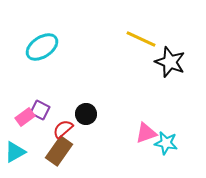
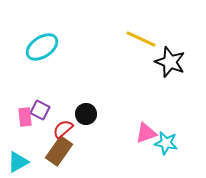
pink rectangle: rotated 60 degrees counterclockwise
cyan triangle: moved 3 px right, 10 px down
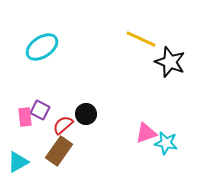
red semicircle: moved 4 px up
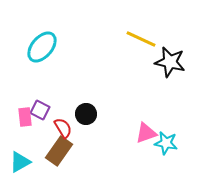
cyan ellipse: rotated 16 degrees counterclockwise
black star: rotated 8 degrees counterclockwise
red semicircle: moved 3 px down; rotated 100 degrees clockwise
cyan triangle: moved 2 px right
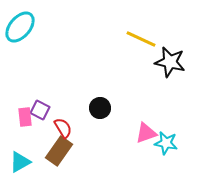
cyan ellipse: moved 22 px left, 20 px up
black circle: moved 14 px right, 6 px up
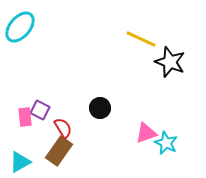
black star: rotated 8 degrees clockwise
cyan star: rotated 15 degrees clockwise
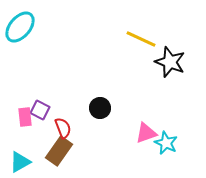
red semicircle: rotated 10 degrees clockwise
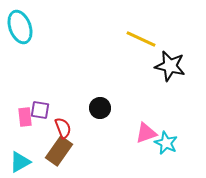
cyan ellipse: rotated 60 degrees counterclockwise
black star: moved 4 px down; rotated 8 degrees counterclockwise
purple square: rotated 18 degrees counterclockwise
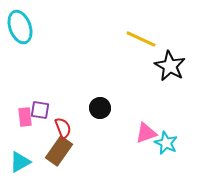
black star: rotated 16 degrees clockwise
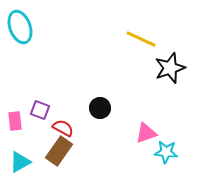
black star: moved 2 px down; rotated 24 degrees clockwise
purple square: rotated 12 degrees clockwise
pink rectangle: moved 10 px left, 4 px down
red semicircle: rotated 40 degrees counterclockwise
cyan star: moved 9 px down; rotated 20 degrees counterclockwise
